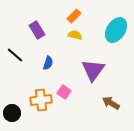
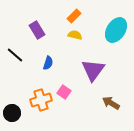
orange cross: rotated 10 degrees counterclockwise
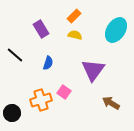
purple rectangle: moved 4 px right, 1 px up
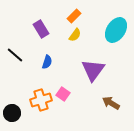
yellow semicircle: rotated 112 degrees clockwise
blue semicircle: moved 1 px left, 1 px up
pink square: moved 1 px left, 2 px down
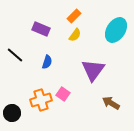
purple rectangle: rotated 36 degrees counterclockwise
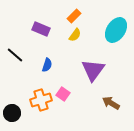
blue semicircle: moved 3 px down
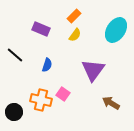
orange cross: rotated 30 degrees clockwise
black circle: moved 2 px right, 1 px up
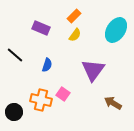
purple rectangle: moved 1 px up
brown arrow: moved 2 px right
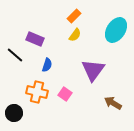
purple rectangle: moved 6 px left, 11 px down
pink square: moved 2 px right
orange cross: moved 4 px left, 8 px up
black circle: moved 1 px down
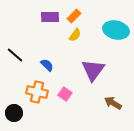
cyan ellipse: rotated 70 degrees clockwise
purple rectangle: moved 15 px right, 22 px up; rotated 24 degrees counterclockwise
blue semicircle: rotated 64 degrees counterclockwise
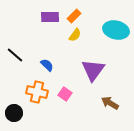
brown arrow: moved 3 px left
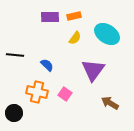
orange rectangle: rotated 32 degrees clockwise
cyan ellipse: moved 9 px left, 4 px down; rotated 20 degrees clockwise
yellow semicircle: moved 3 px down
black line: rotated 36 degrees counterclockwise
